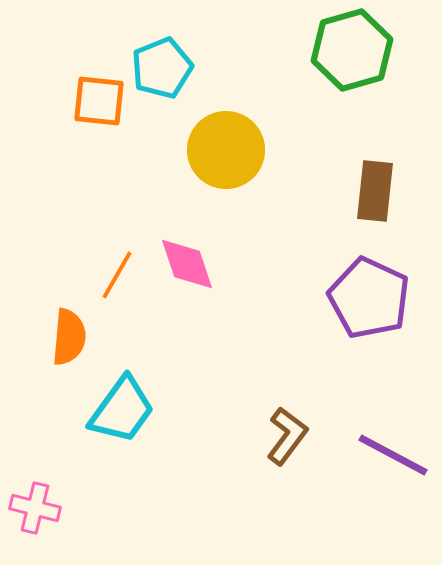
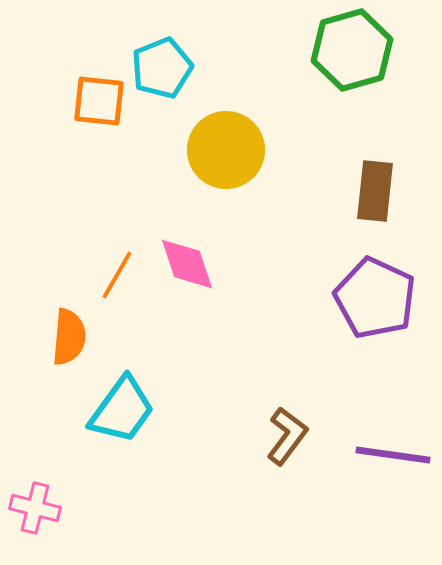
purple pentagon: moved 6 px right
purple line: rotated 20 degrees counterclockwise
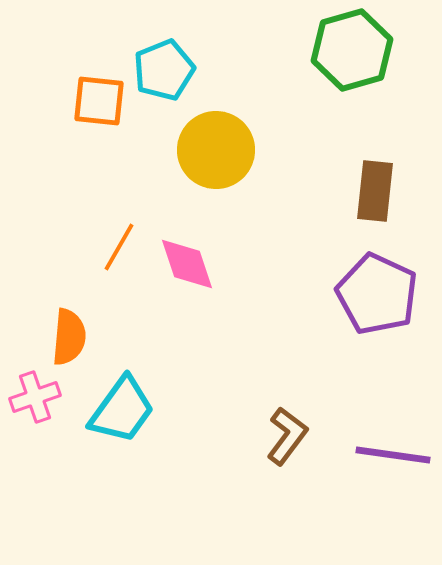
cyan pentagon: moved 2 px right, 2 px down
yellow circle: moved 10 px left
orange line: moved 2 px right, 28 px up
purple pentagon: moved 2 px right, 4 px up
pink cross: moved 111 px up; rotated 33 degrees counterclockwise
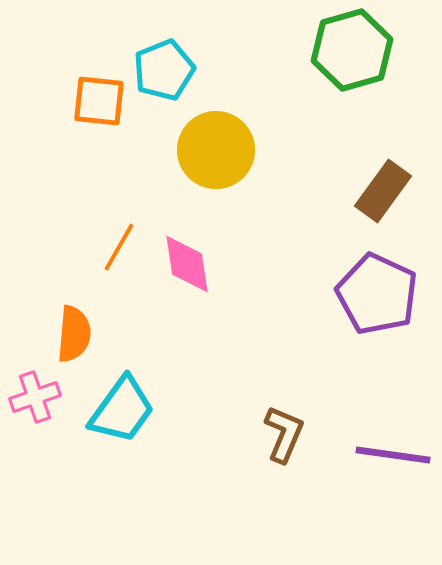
brown rectangle: moved 8 px right; rotated 30 degrees clockwise
pink diamond: rotated 10 degrees clockwise
orange semicircle: moved 5 px right, 3 px up
brown L-shape: moved 3 px left, 2 px up; rotated 14 degrees counterclockwise
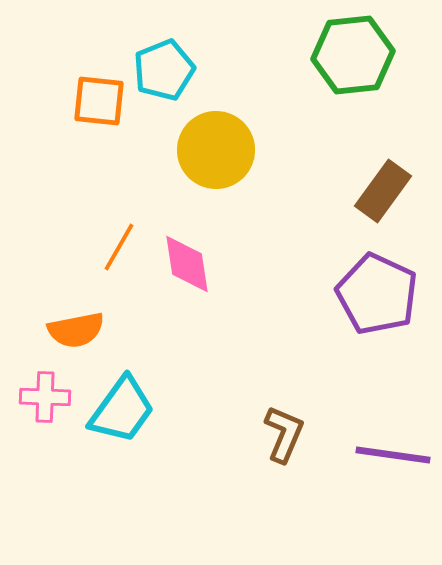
green hexagon: moved 1 px right, 5 px down; rotated 10 degrees clockwise
orange semicircle: moved 2 px right, 4 px up; rotated 74 degrees clockwise
pink cross: moved 10 px right; rotated 21 degrees clockwise
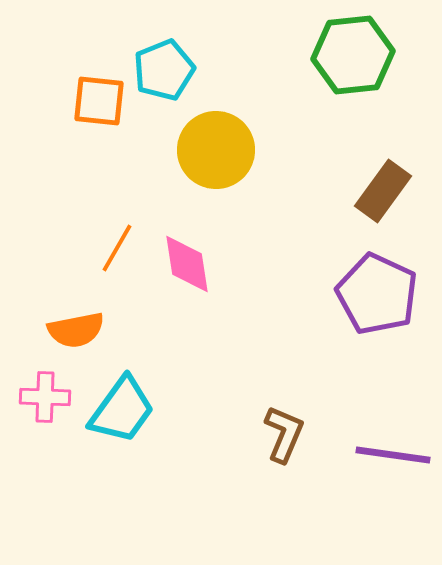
orange line: moved 2 px left, 1 px down
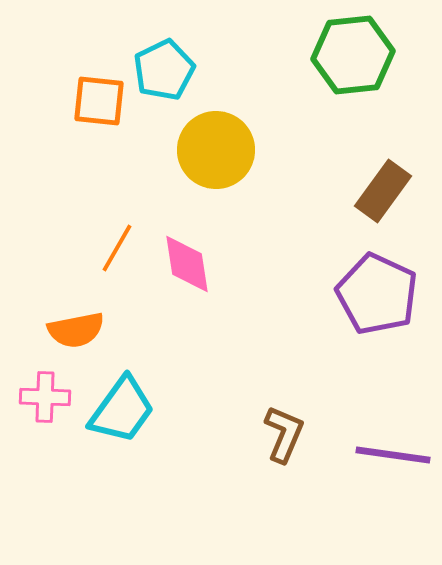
cyan pentagon: rotated 4 degrees counterclockwise
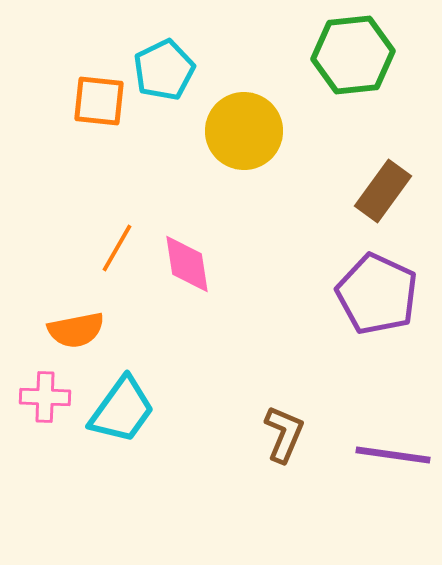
yellow circle: moved 28 px right, 19 px up
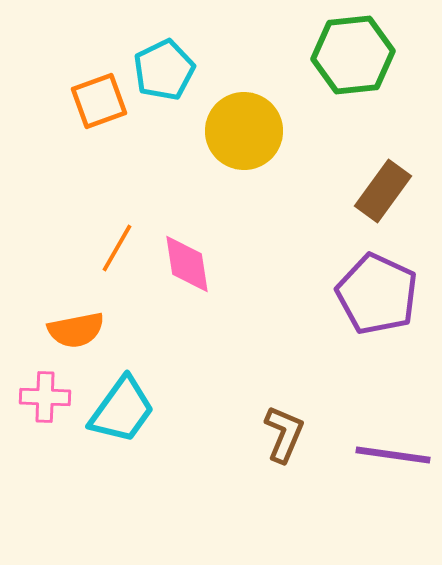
orange square: rotated 26 degrees counterclockwise
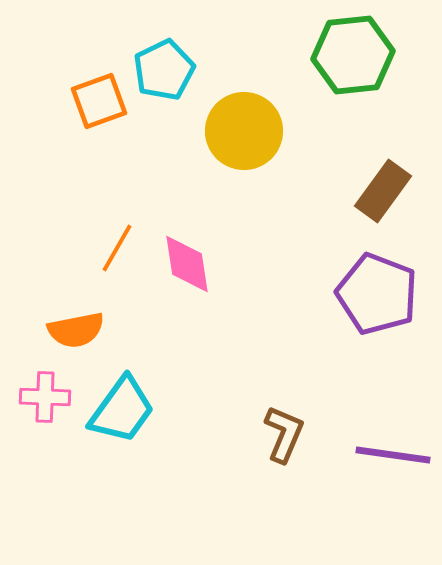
purple pentagon: rotated 4 degrees counterclockwise
